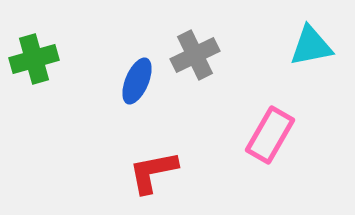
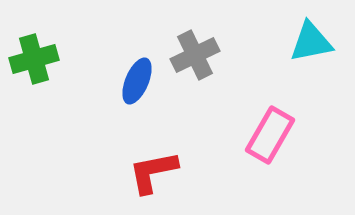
cyan triangle: moved 4 px up
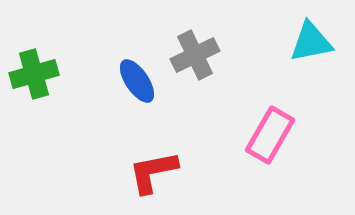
green cross: moved 15 px down
blue ellipse: rotated 57 degrees counterclockwise
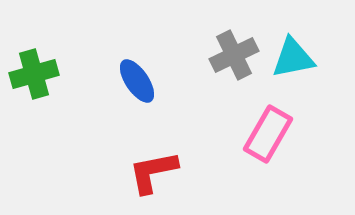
cyan triangle: moved 18 px left, 16 px down
gray cross: moved 39 px right
pink rectangle: moved 2 px left, 1 px up
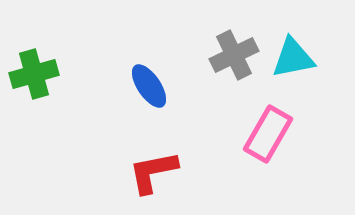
blue ellipse: moved 12 px right, 5 px down
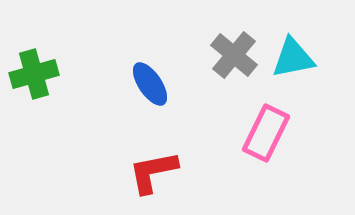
gray cross: rotated 24 degrees counterclockwise
blue ellipse: moved 1 px right, 2 px up
pink rectangle: moved 2 px left, 1 px up; rotated 4 degrees counterclockwise
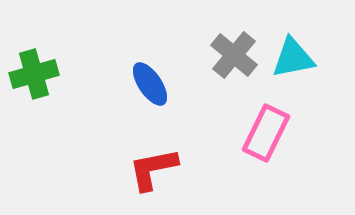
red L-shape: moved 3 px up
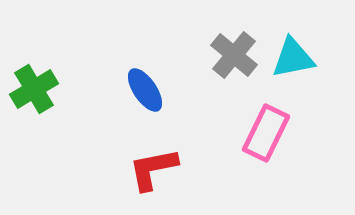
green cross: moved 15 px down; rotated 15 degrees counterclockwise
blue ellipse: moved 5 px left, 6 px down
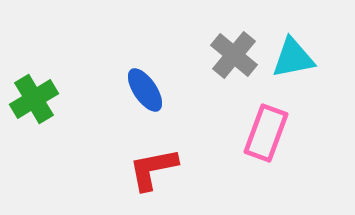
green cross: moved 10 px down
pink rectangle: rotated 6 degrees counterclockwise
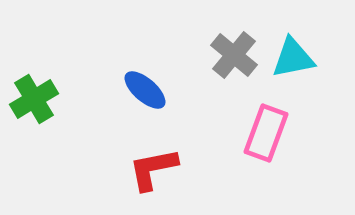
blue ellipse: rotated 15 degrees counterclockwise
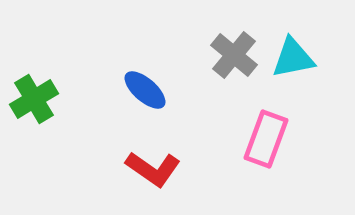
pink rectangle: moved 6 px down
red L-shape: rotated 134 degrees counterclockwise
